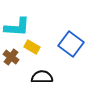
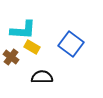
cyan L-shape: moved 6 px right, 3 px down
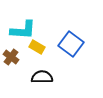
yellow rectangle: moved 5 px right
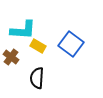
yellow rectangle: moved 1 px right, 1 px up
black semicircle: moved 5 px left, 1 px down; rotated 85 degrees counterclockwise
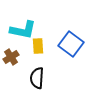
cyan L-shape: rotated 8 degrees clockwise
yellow rectangle: rotated 56 degrees clockwise
brown cross: rotated 21 degrees clockwise
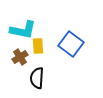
brown cross: moved 9 px right
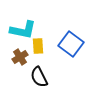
black semicircle: moved 2 px right, 1 px up; rotated 30 degrees counterclockwise
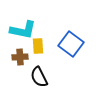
brown cross: rotated 28 degrees clockwise
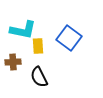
blue square: moved 2 px left, 6 px up
brown cross: moved 7 px left, 5 px down
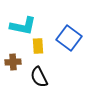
cyan L-shape: moved 4 px up
